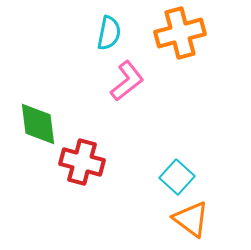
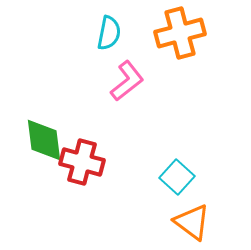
green diamond: moved 6 px right, 16 px down
orange triangle: moved 1 px right, 3 px down
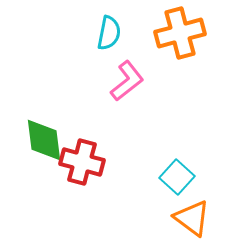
orange triangle: moved 4 px up
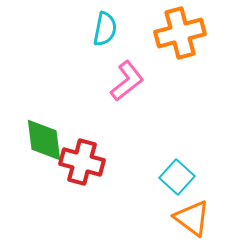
cyan semicircle: moved 4 px left, 4 px up
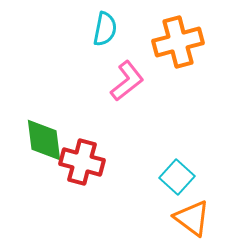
orange cross: moved 2 px left, 9 px down
